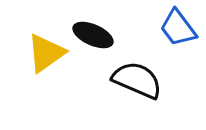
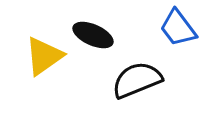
yellow triangle: moved 2 px left, 3 px down
black semicircle: rotated 45 degrees counterclockwise
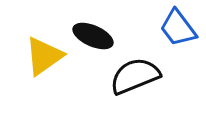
black ellipse: moved 1 px down
black semicircle: moved 2 px left, 4 px up
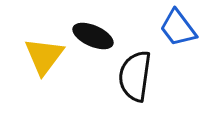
yellow triangle: rotated 18 degrees counterclockwise
black semicircle: rotated 60 degrees counterclockwise
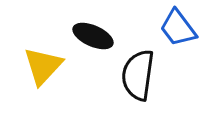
yellow triangle: moved 1 px left, 10 px down; rotated 6 degrees clockwise
black semicircle: moved 3 px right, 1 px up
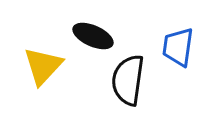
blue trapezoid: moved 19 px down; rotated 45 degrees clockwise
black semicircle: moved 10 px left, 5 px down
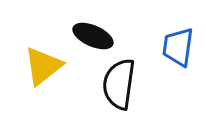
yellow triangle: rotated 9 degrees clockwise
black semicircle: moved 9 px left, 4 px down
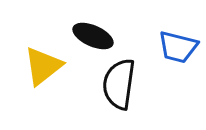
blue trapezoid: rotated 84 degrees counterclockwise
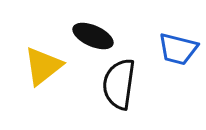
blue trapezoid: moved 2 px down
